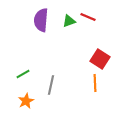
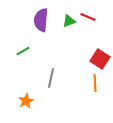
green line: moved 23 px up
gray line: moved 7 px up
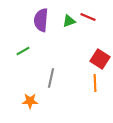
orange star: moved 4 px right; rotated 28 degrees clockwise
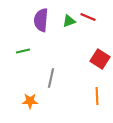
green line: rotated 16 degrees clockwise
orange line: moved 2 px right, 13 px down
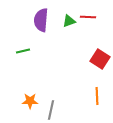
red line: rotated 21 degrees counterclockwise
gray line: moved 32 px down
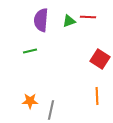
green line: moved 7 px right
